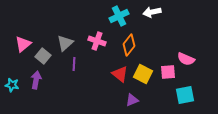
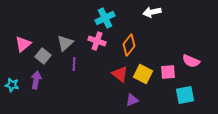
cyan cross: moved 14 px left, 2 px down
pink semicircle: moved 5 px right, 2 px down
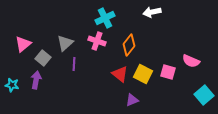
gray square: moved 2 px down
pink square: rotated 21 degrees clockwise
cyan square: moved 19 px right; rotated 30 degrees counterclockwise
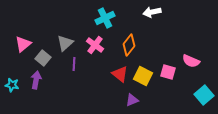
pink cross: moved 2 px left, 4 px down; rotated 18 degrees clockwise
yellow square: moved 2 px down
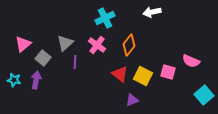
pink cross: moved 2 px right
purple line: moved 1 px right, 2 px up
cyan star: moved 2 px right, 5 px up
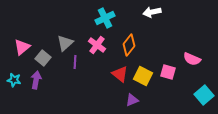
pink triangle: moved 1 px left, 3 px down
pink semicircle: moved 1 px right, 2 px up
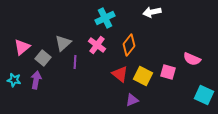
gray triangle: moved 2 px left
cyan square: rotated 24 degrees counterclockwise
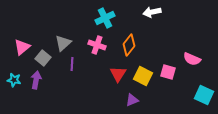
pink cross: rotated 18 degrees counterclockwise
purple line: moved 3 px left, 2 px down
red triangle: moved 2 px left; rotated 24 degrees clockwise
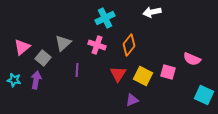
purple line: moved 5 px right, 6 px down
